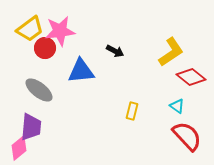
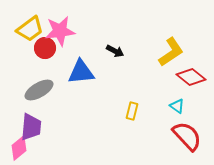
blue triangle: moved 1 px down
gray ellipse: rotated 68 degrees counterclockwise
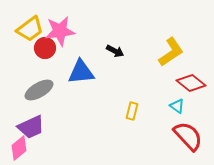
red diamond: moved 6 px down
purple trapezoid: rotated 60 degrees clockwise
red semicircle: moved 1 px right
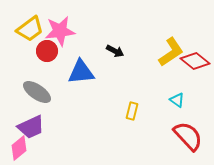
red circle: moved 2 px right, 3 px down
red diamond: moved 4 px right, 22 px up
gray ellipse: moved 2 px left, 2 px down; rotated 64 degrees clockwise
cyan triangle: moved 6 px up
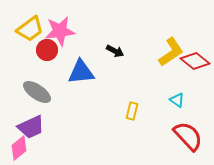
red circle: moved 1 px up
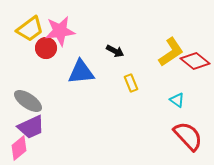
red circle: moved 1 px left, 2 px up
gray ellipse: moved 9 px left, 9 px down
yellow rectangle: moved 1 px left, 28 px up; rotated 36 degrees counterclockwise
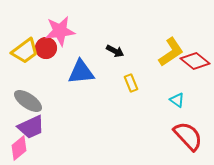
yellow trapezoid: moved 5 px left, 22 px down
